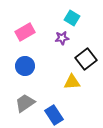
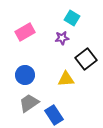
blue circle: moved 9 px down
yellow triangle: moved 6 px left, 3 px up
gray trapezoid: moved 4 px right
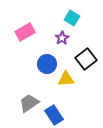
purple star: rotated 24 degrees counterclockwise
blue circle: moved 22 px right, 11 px up
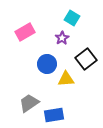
blue rectangle: rotated 66 degrees counterclockwise
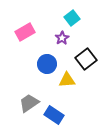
cyan square: rotated 21 degrees clockwise
yellow triangle: moved 1 px right, 1 px down
blue rectangle: rotated 42 degrees clockwise
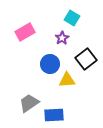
cyan square: rotated 21 degrees counterclockwise
blue circle: moved 3 px right
blue rectangle: rotated 36 degrees counterclockwise
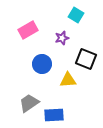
cyan square: moved 4 px right, 3 px up
pink rectangle: moved 3 px right, 2 px up
purple star: rotated 16 degrees clockwise
black square: rotated 30 degrees counterclockwise
blue circle: moved 8 px left
yellow triangle: moved 1 px right
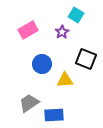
purple star: moved 6 px up; rotated 16 degrees counterclockwise
yellow triangle: moved 3 px left
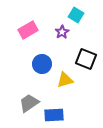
yellow triangle: rotated 12 degrees counterclockwise
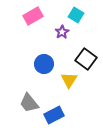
pink rectangle: moved 5 px right, 14 px up
black square: rotated 15 degrees clockwise
blue circle: moved 2 px right
yellow triangle: moved 4 px right; rotated 42 degrees counterclockwise
gray trapezoid: rotated 95 degrees counterclockwise
blue rectangle: rotated 24 degrees counterclockwise
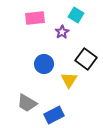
pink rectangle: moved 2 px right, 2 px down; rotated 24 degrees clockwise
gray trapezoid: moved 2 px left; rotated 20 degrees counterclockwise
